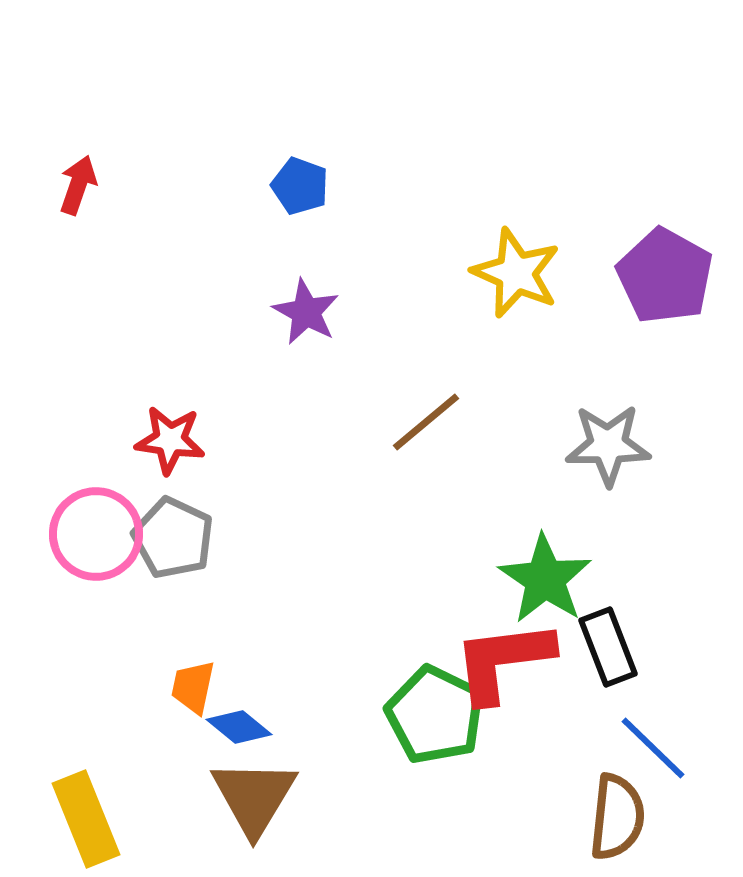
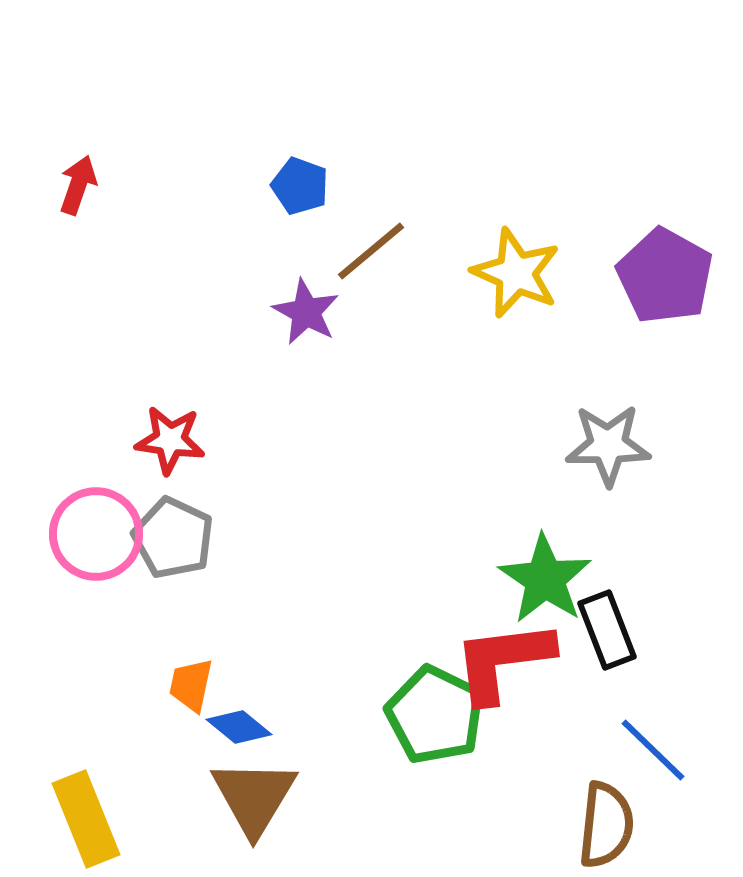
brown line: moved 55 px left, 171 px up
black rectangle: moved 1 px left, 17 px up
orange trapezoid: moved 2 px left, 2 px up
blue line: moved 2 px down
brown semicircle: moved 11 px left, 8 px down
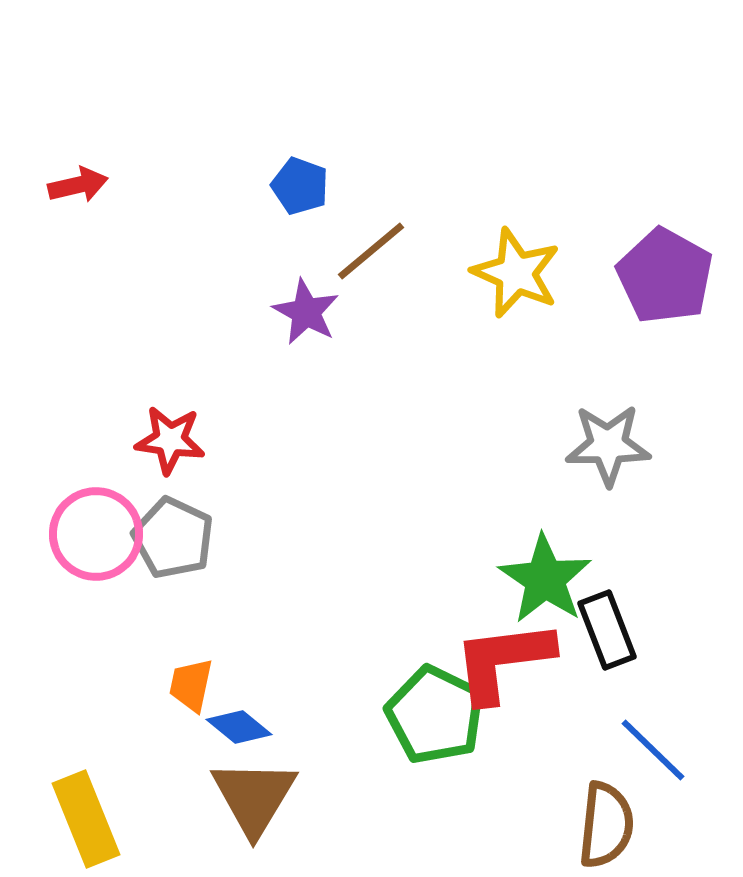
red arrow: rotated 58 degrees clockwise
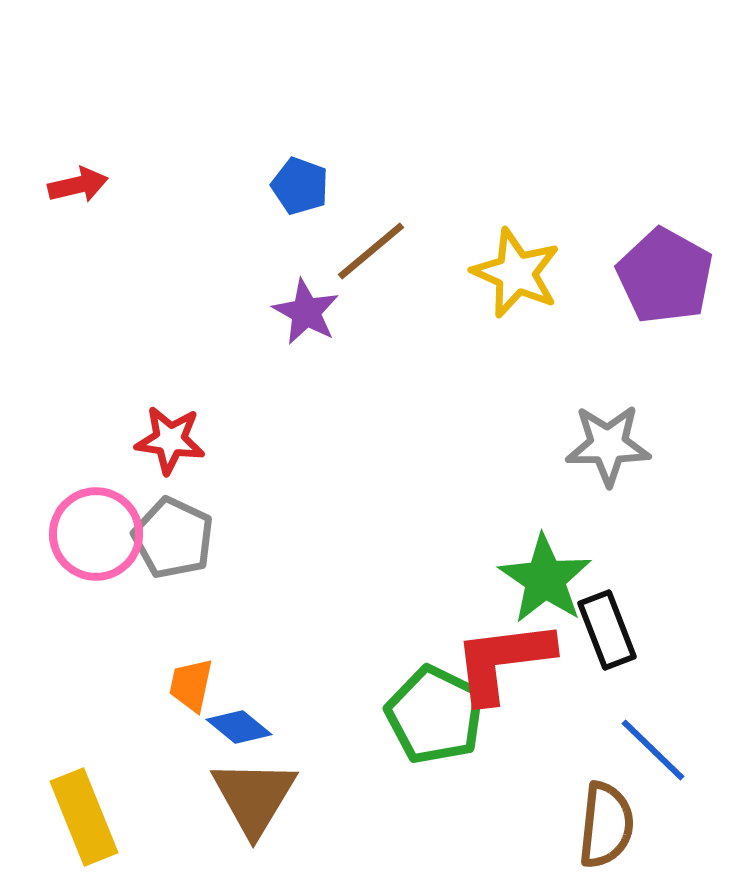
yellow rectangle: moved 2 px left, 2 px up
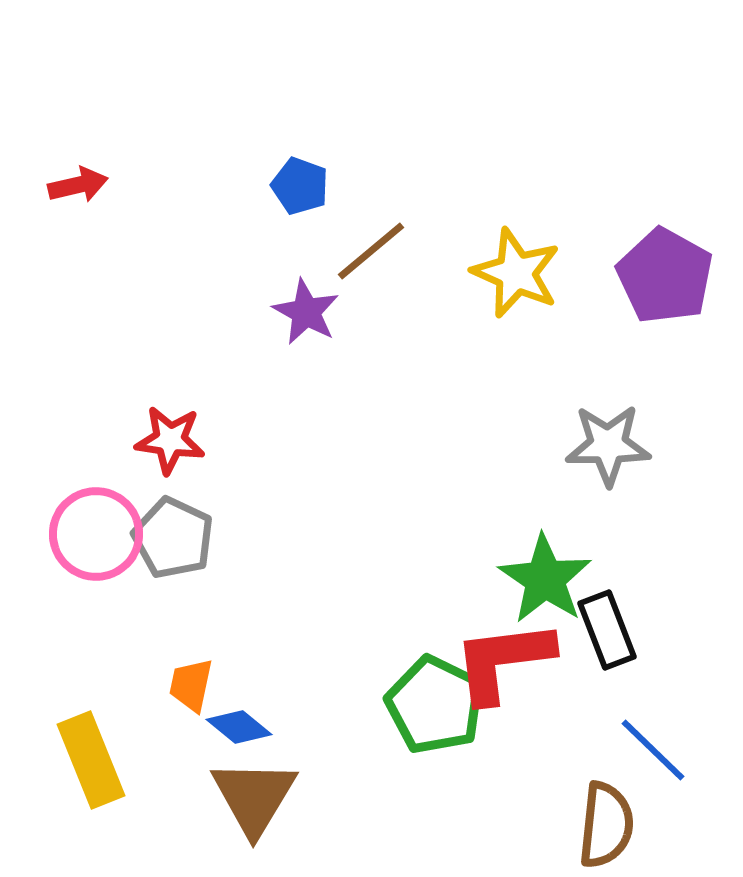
green pentagon: moved 10 px up
yellow rectangle: moved 7 px right, 57 px up
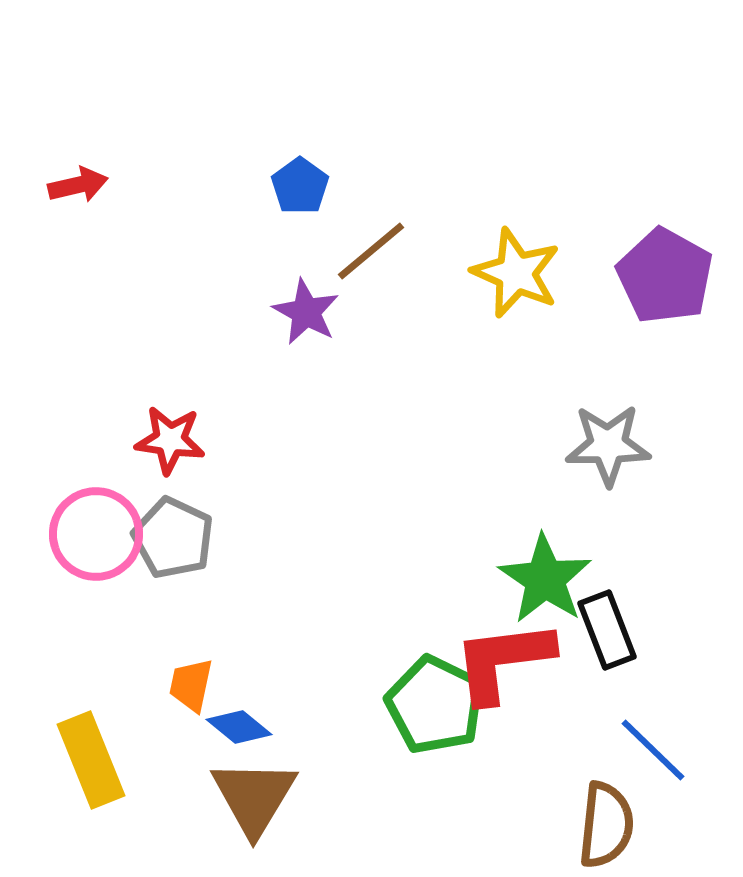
blue pentagon: rotated 16 degrees clockwise
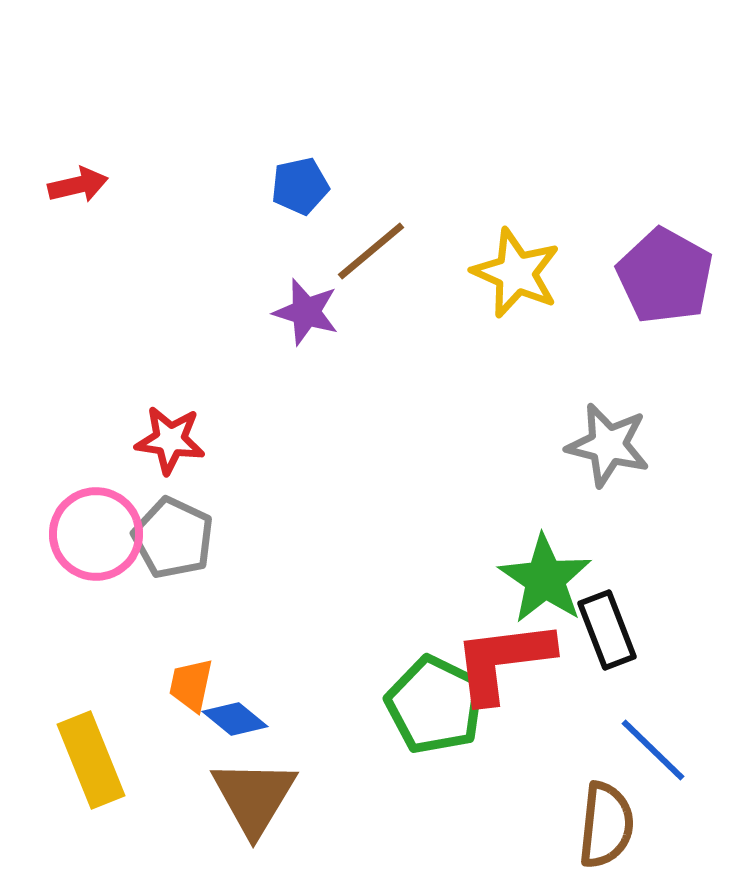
blue pentagon: rotated 24 degrees clockwise
purple star: rotated 12 degrees counterclockwise
gray star: rotated 14 degrees clockwise
blue diamond: moved 4 px left, 8 px up
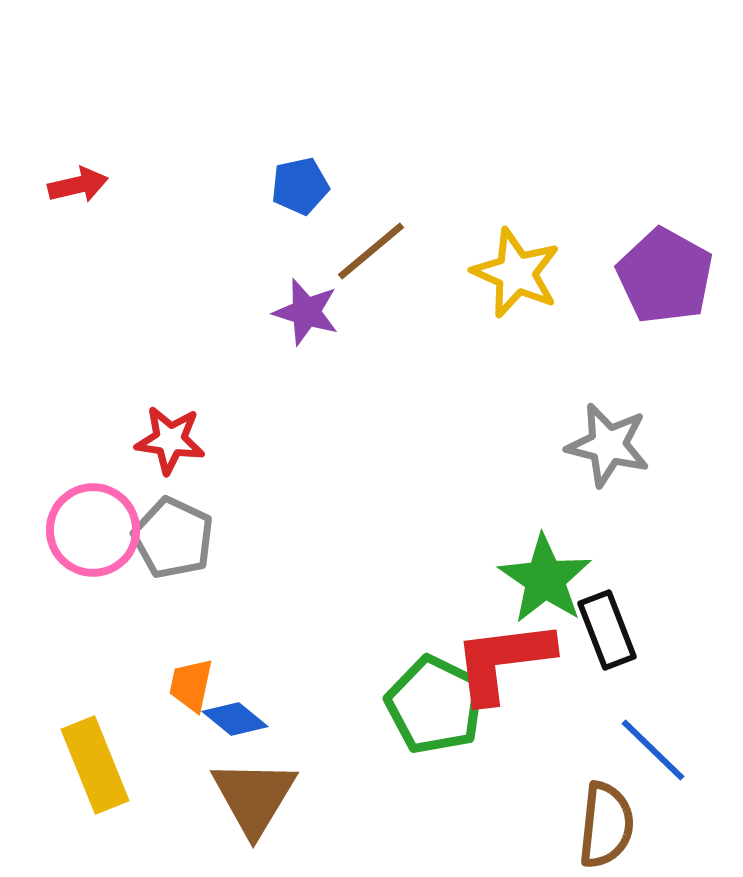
pink circle: moved 3 px left, 4 px up
yellow rectangle: moved 4 px right, 5 px down
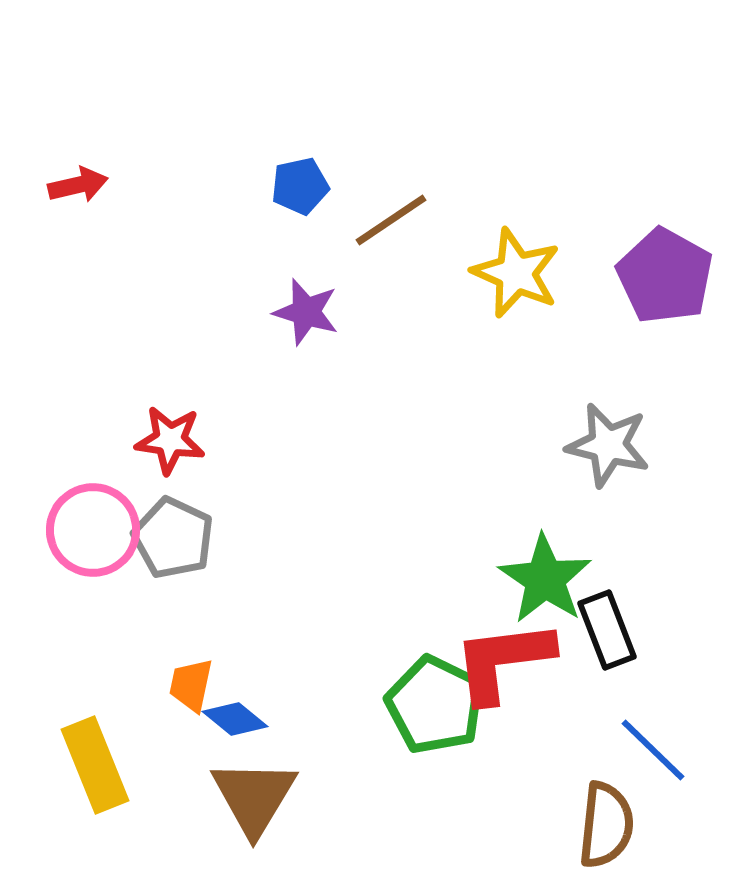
brown line: moved 20 px right, 31 px up; rotated 6 degrees clockwise
